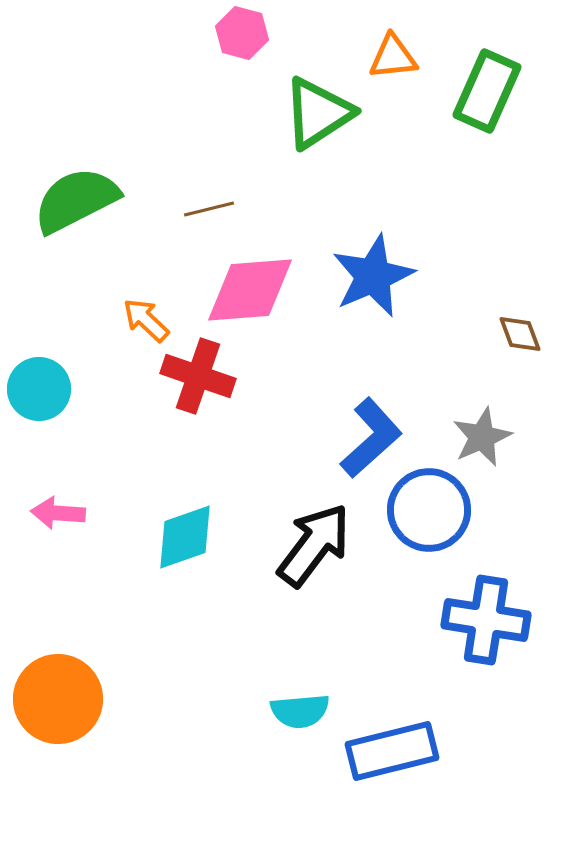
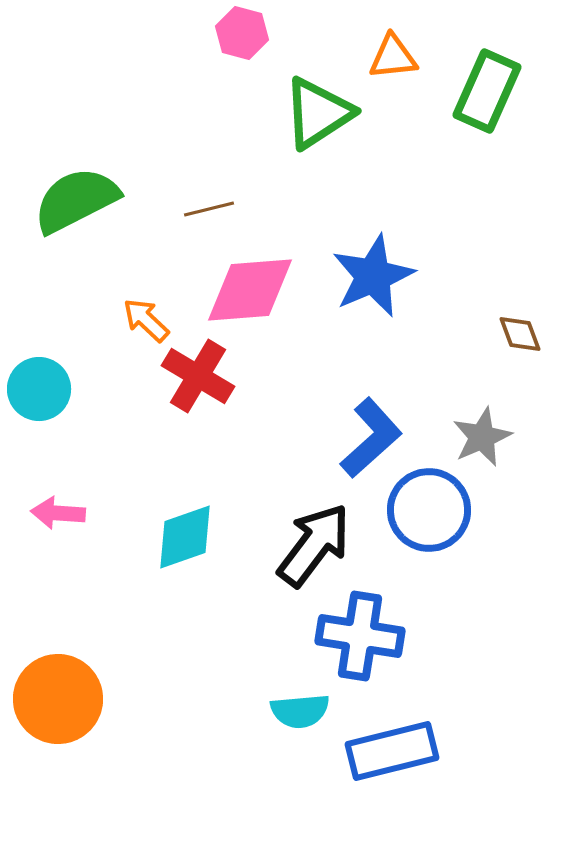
red cross: rotated 12 degrees clockwise
blue cross: moved 126 px left, 16 px down
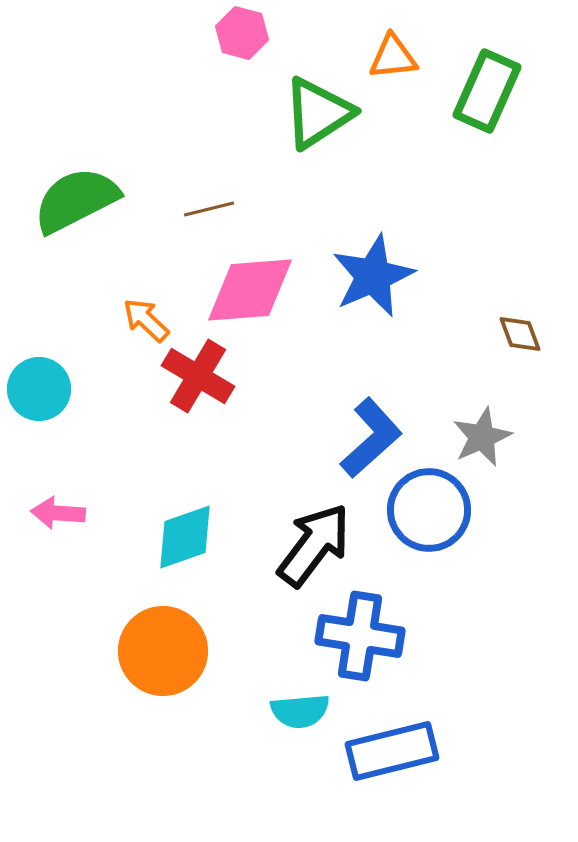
orange circle: moved 105 px right, 48 px up
